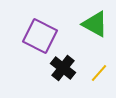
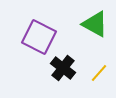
purple square: moved 1 px left, 1 px down
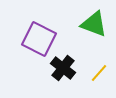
green triangle: moved 1 px left; rotated 8 degrees counterclockwise
purple square: moved 2 px down
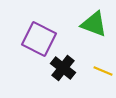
yellow line: moved 4 px right, 2 px up; rotated 72 degrees clockwise
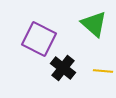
green triangle: rotated 20 degrees clockwise
yellow line: rotated 18 degrees counterclockwise
